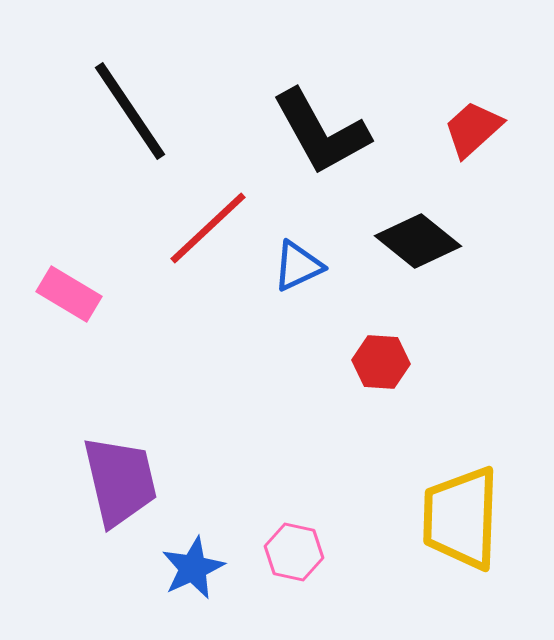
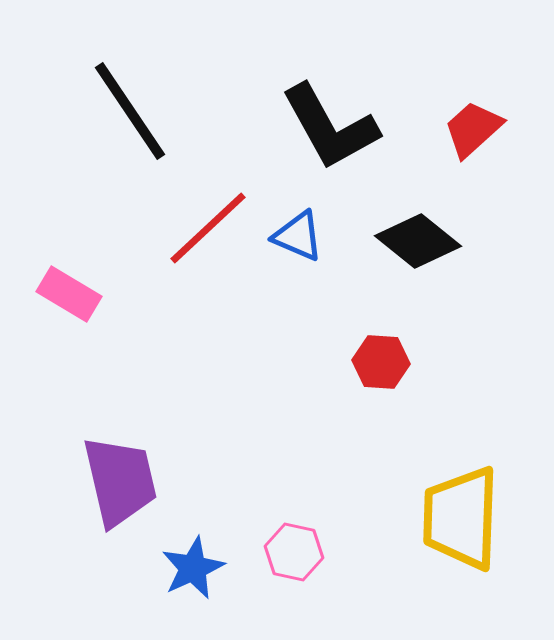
black L-shape: moved 9 px right, 5 px up
blue triangle: moved 30 px up; rotated 48 degrees clockwise
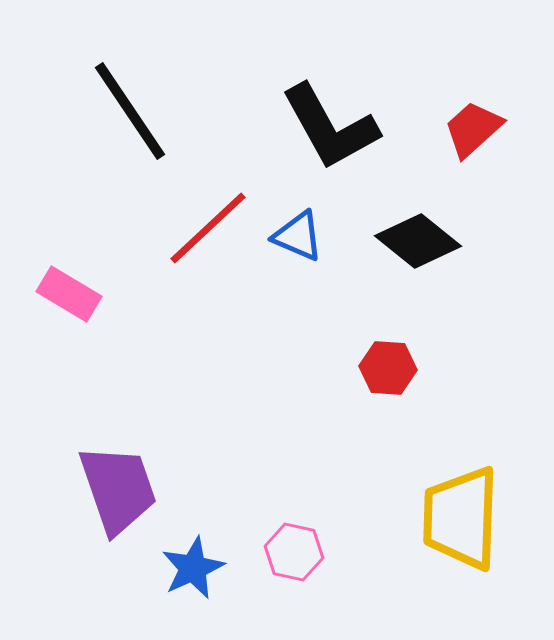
red hexagon: moved 7 px right, 6 px down
purple trapezoid: moved 2 px left, 8 px down; rotated 6 degrees counterclockwise
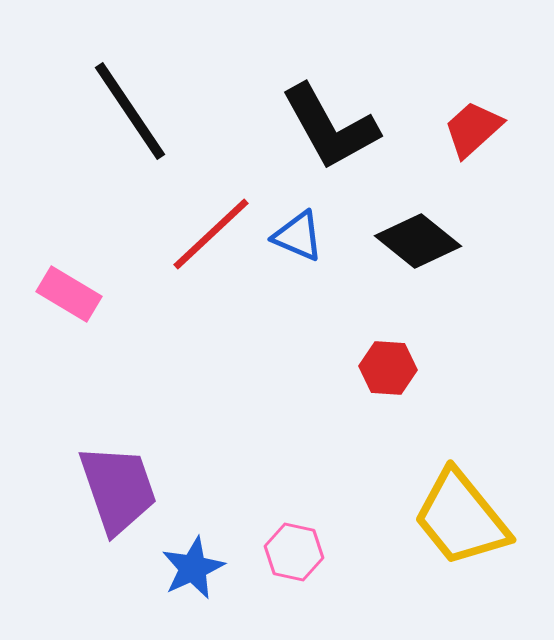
red line: moved 3 px right, 6 px down
yellow trapezoid: rotated 41 degrees counterclockwise
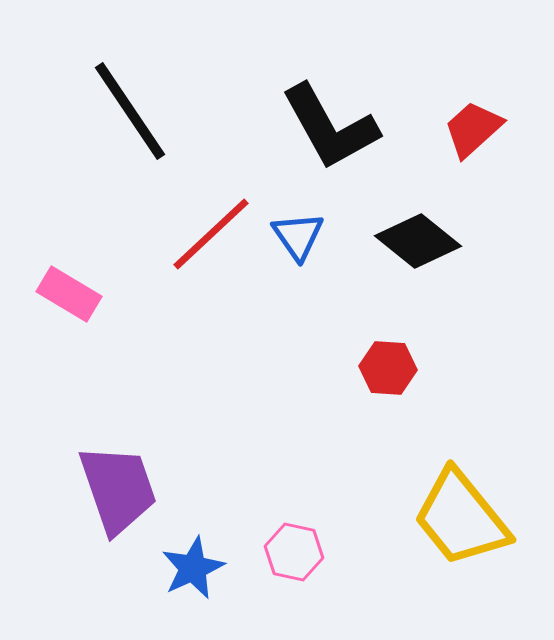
blue triangle: rotated 32 degrees clockwise
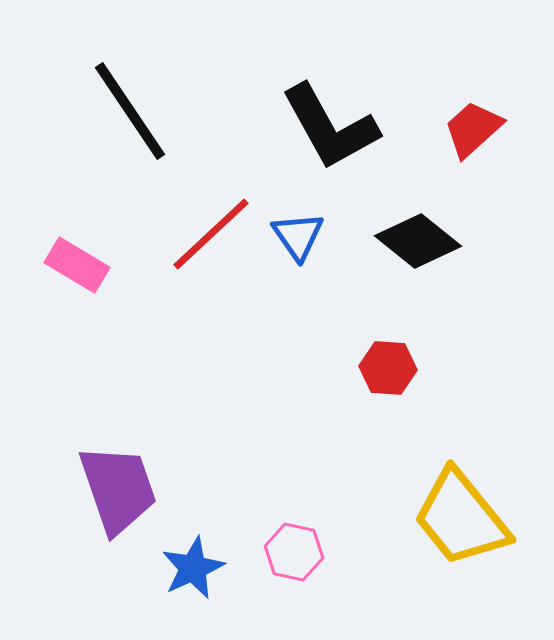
pink rectangle: moved 8 px right, 29 px up
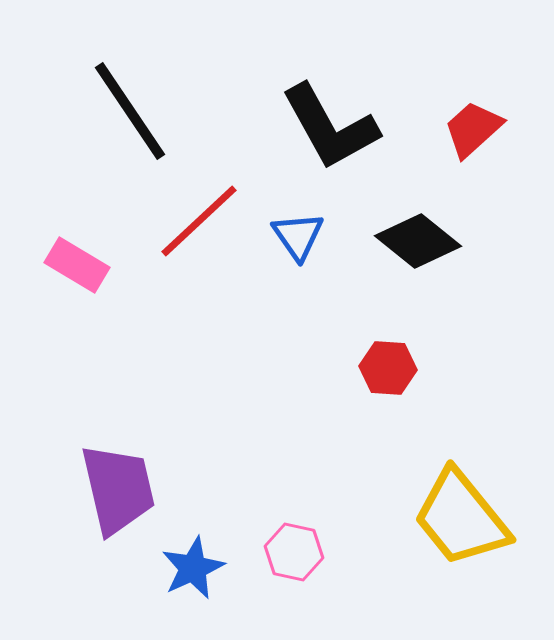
red line: moved 12 px left, 13 px up
purple trapezoid: rotated 6 degrees clockwise
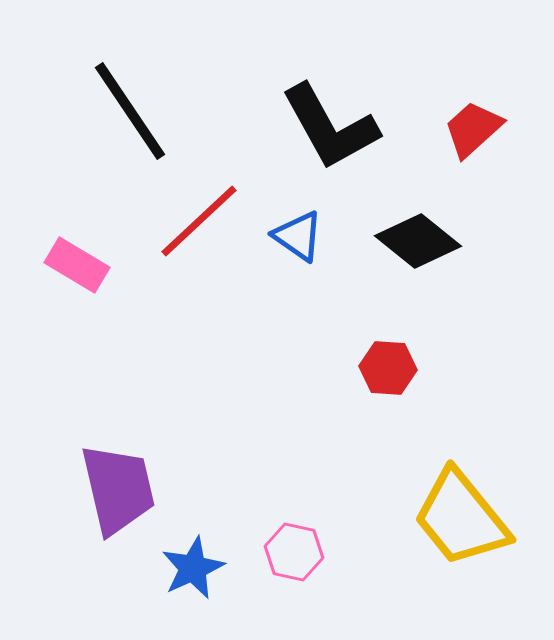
blue triangle: rotated 20 degrees counterclockwise
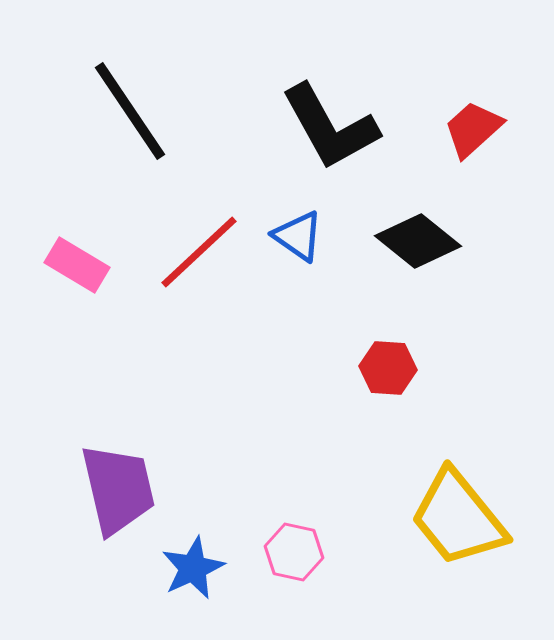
red line: moved 31 px down
yellow trapezoid: moved 3 px left
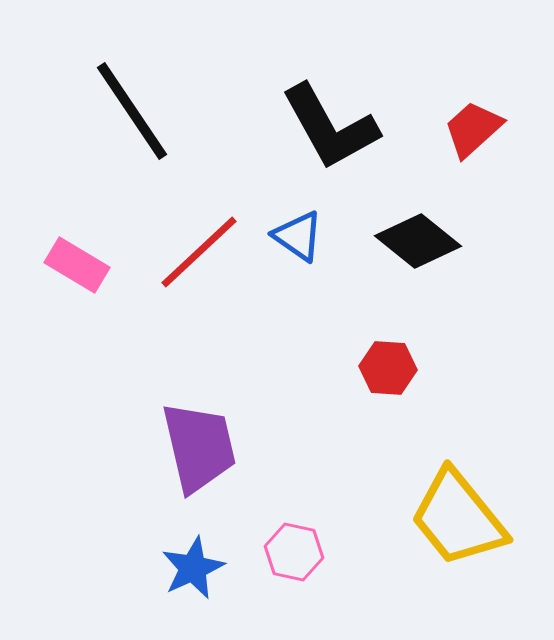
black line: moved 2 px right
purple trapezoid: moved 81 px right, 42 px up
